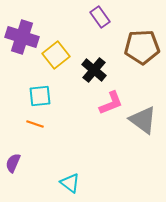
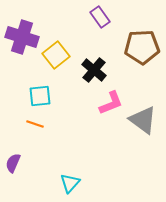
cyan triangle: rotated 35 degrees clockwise
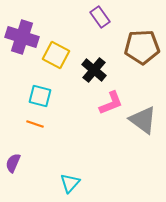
yellow square: rotated 24 degrees counterclockwise
cyan square: rotated 20 degrees clockwise
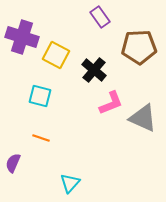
brown pentagon: moved 3 px left
gray triangle: moved 2 px up; rotated 12 degrees counterclockwise
orange line: moved 6 px right, 14 px down
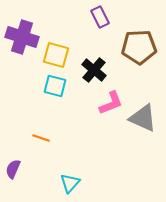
purple rectangle: rotated 10 degrees clockwise
yellow square: rotated 12 degrees counterclockwise
cyan square: moved 15 px right, 10 px up
purple semicircle: moved 6 px down
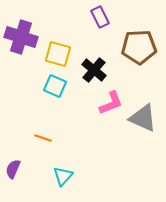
purple cross: moved 1 px left
yellow square: moved 2 px right, 1 px up
cyan square: rotated 10 degrees clockwise
orange line: moved 2 px right
cyan triangle: moved 7 px left, 7 px up
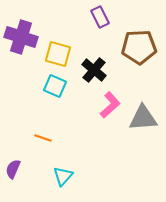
pink L-shape: moved 1 px left, 2 px down; rotated 20 degrees counterclockwise
gray triangle: rotated 28 degrees counterclockwise
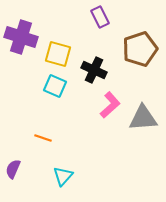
brown pentagon: moved 1 px right, 2 px down; rotated 16 degrees counterclockwise
black cross: rotated 15 degrees counterclockwise
